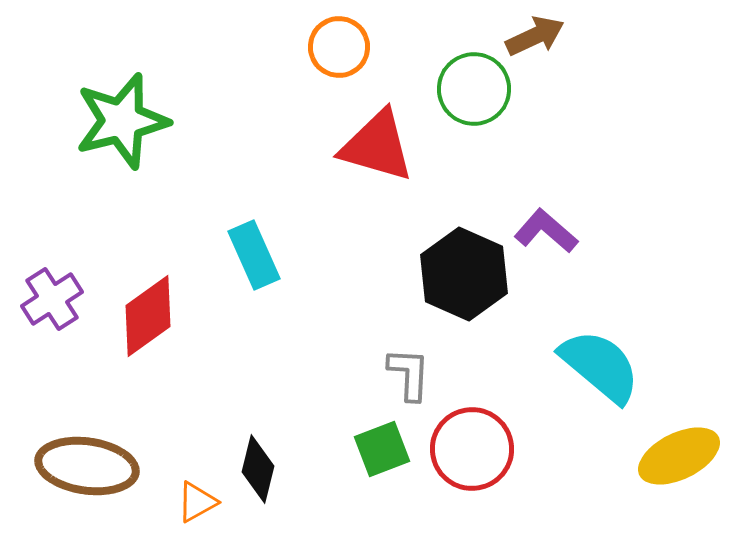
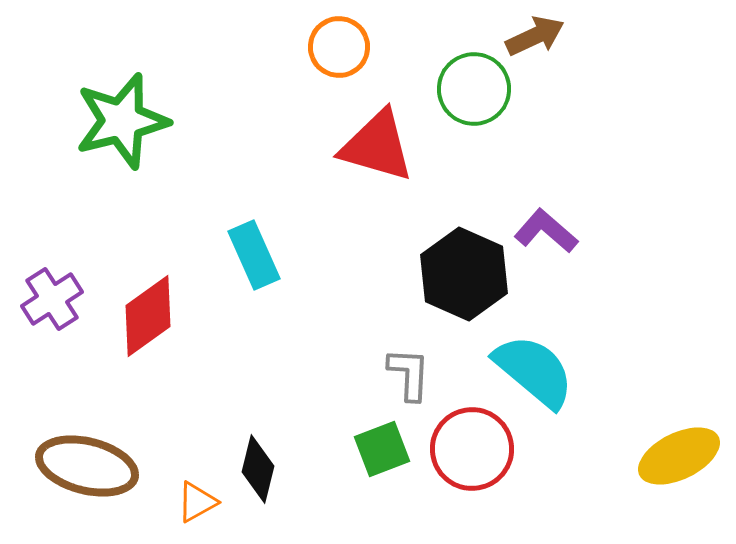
cyan semicircle: moved 66 px left, 5 px down
brown ellipse: rotated 6 degrees clockwise
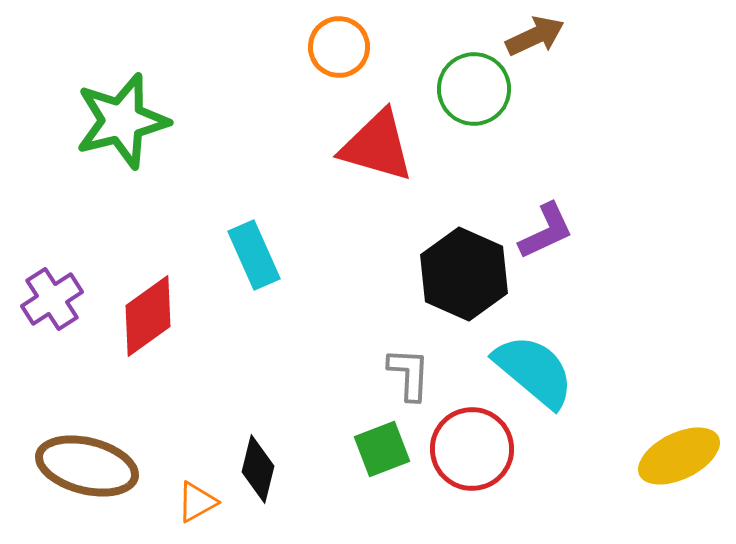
purple L-shape: rotated 114 degrees clockwise
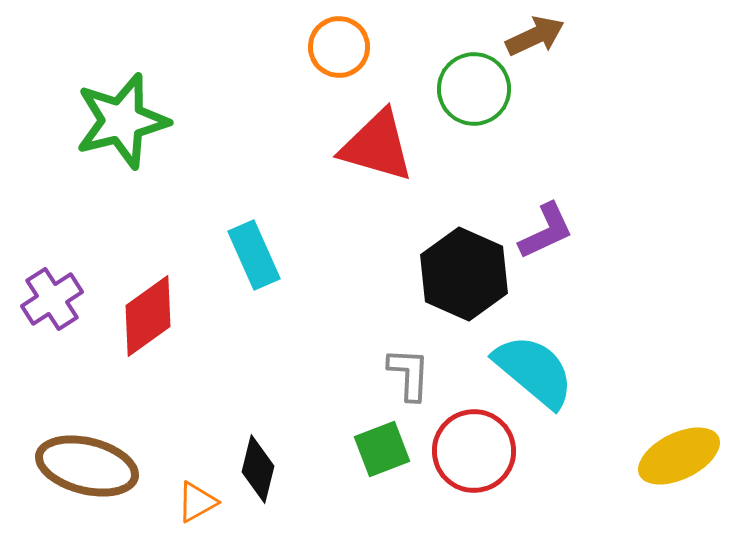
red circle: moved 2 px right, 2 px down
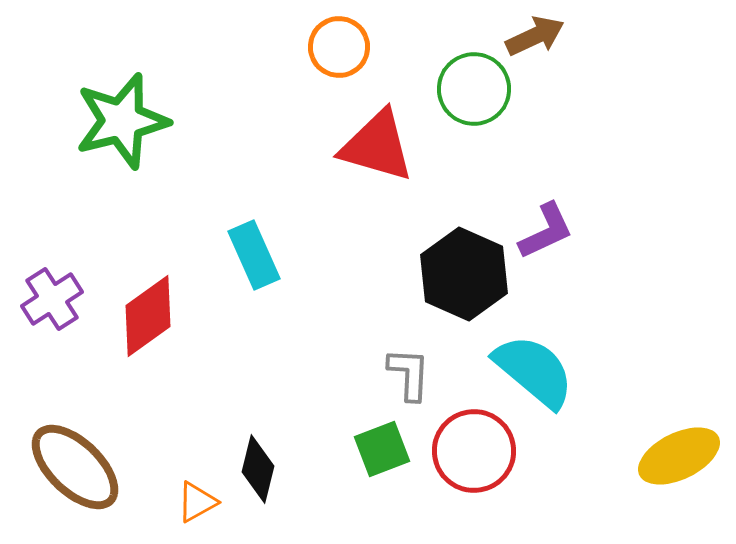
brown ellipse: moved 12 px left, 1 px down; rotated 30 degrees clockwise
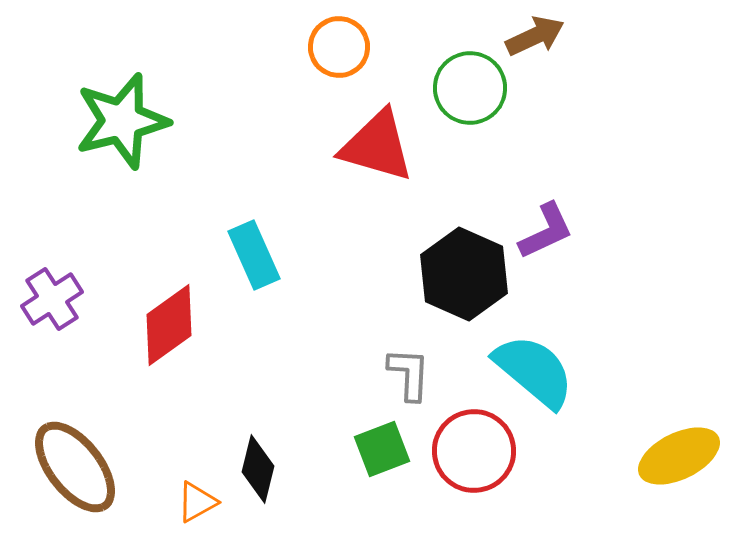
green circle: moved 4 px left, 1 px up
red diamond: moved 21 px right, 9 px down
brown ellipse: rotated 8 degrees clockwise
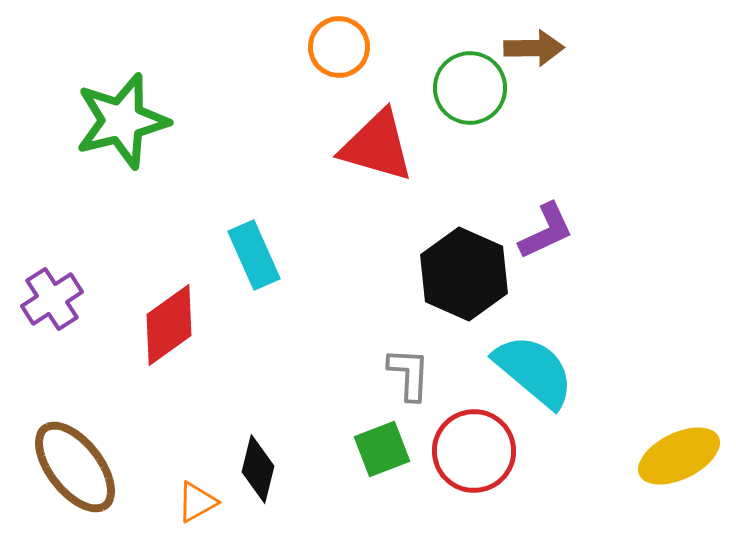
brown arrow: moved 1 px left, 12 px down; rotated 24 degrees clockwise
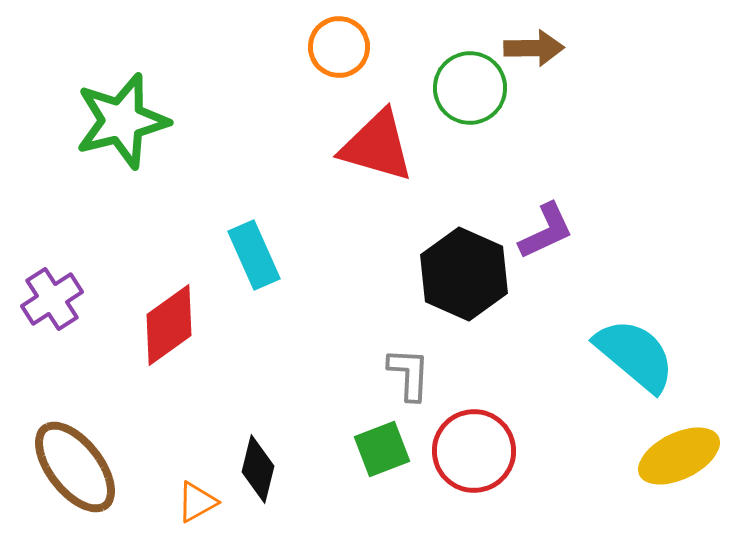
cyan semicircle: moved 101 px right, 16 px up
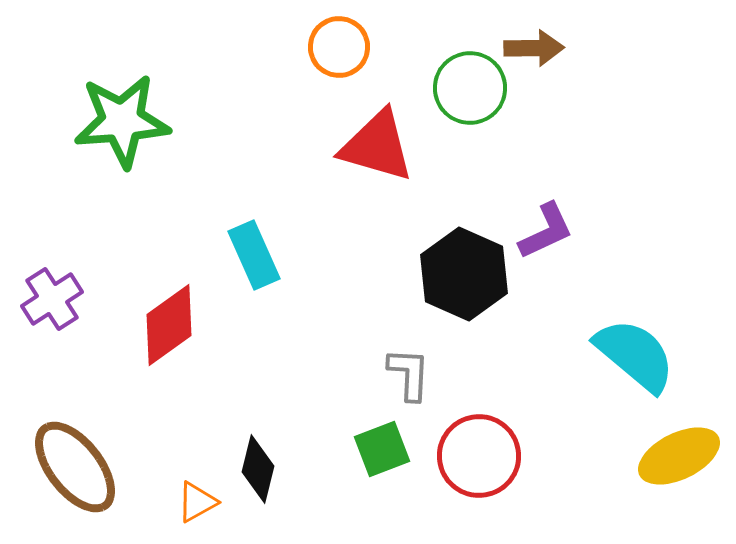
green star: rotated 10 degrees clockwise
red circle: moved 5 px right, 5 px down
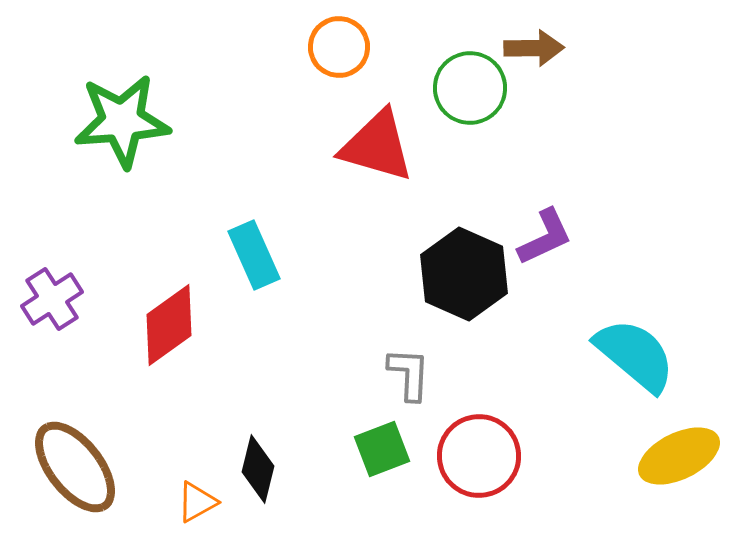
purple L-shape: moved 1 px left, 6 px down
